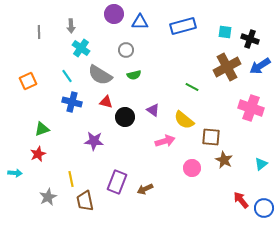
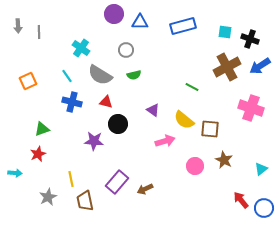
gray arrow: moved 53 px left
black circle: moved 7 px left, 7 px down
brown square: moved 1 px left, 8 px up
cyan triangle: moved 5 px down
pink circle: moved 3 px right, 2 px up
purple rectangle: rotated 20 degrees clockwise
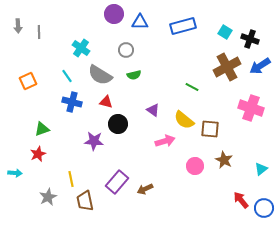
cyan square: rotated 24 degrees clockwise
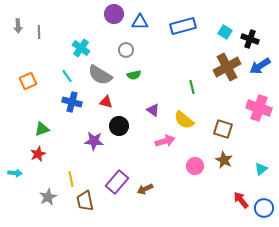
green line: rotated 48 degrees clockwise
pink cross: moved 8 px right
black circle: moved 1 px right, 2 px down
brown square: moved 13 px right; rotated 12 degrees clockwise
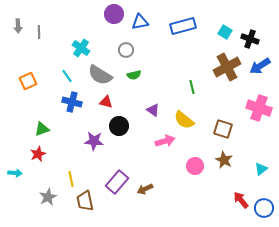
blue triangle: rotated 12 degrees counterclockwise
